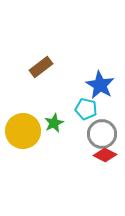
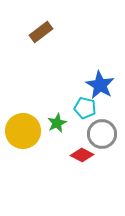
brown rectangle: moved 35 px up
cyan pentagon: moved 1 px left, 1 px up
green star: moved 3 px right
red diamond: moved 23 px left
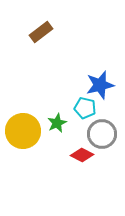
blue star: rotated 28 degrees clockwise
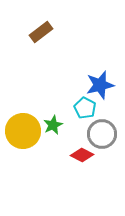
cyan pentagon: rotated 15 degrees clockwise
green star: moved 4 px left, 2 px down
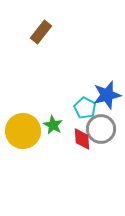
brown rectangle: rotated 15 degrees counterclockwise
blue star: moved 7 px right, 10 px down
green star: rotated 18 degrees counterclockwise
gray circle: moved 1 px left, 5 px up
red diamond: moved 16 px up; rotated 60 degrees clockwise
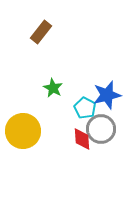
green star: moved 37 px up
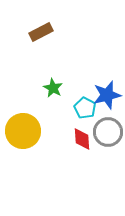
brown rectangle: rotated 25 degrees clockwise
gray circle: moved 7 px right, 3 px down
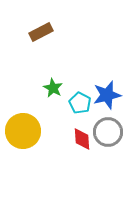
cyan pentagon: moved 5 px left, 5 px up
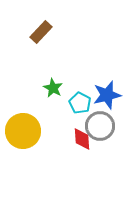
brown rectangle: rotated 20 degrees counterclockwise
gray circle: moved 8 px left, 6 px up
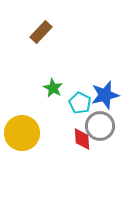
blue star: moved 2 px left
yellow circle: moved 1 px left, 2 px down
